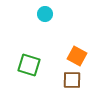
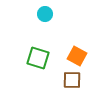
green square: moved 9 px right, 7 px up
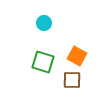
cyan circle: moved 1 px left, 9 px down
green square: moved 5 px right, 4 px down
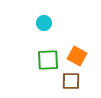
green square: moved 5 px right, 2 px up; rotated 20 degrees counterclockwise
brown square: moved 1 px left, 1 px down
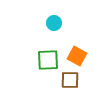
cyan circle: moved 10 px right
brown square: moved 1 px left, 1 px up
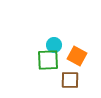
cyan circle: moved 22 px down
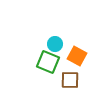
cyan circle: moved 1 px right, 1 px up
green square: moved 2 px down; rotated 25 degrees clockwise
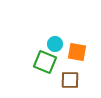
orange square: moved 4 px up; rotated 18 degrees counterclockwise
green square: moved 3 px left
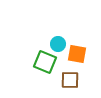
cyan circle: moved 3 px right
orange square: moved 2 px down
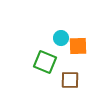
cyan circle: moved 3 px right, 6 px up
orange square: moved 1 px right, 8 px up; rotated 12 degrees counterclockwise
